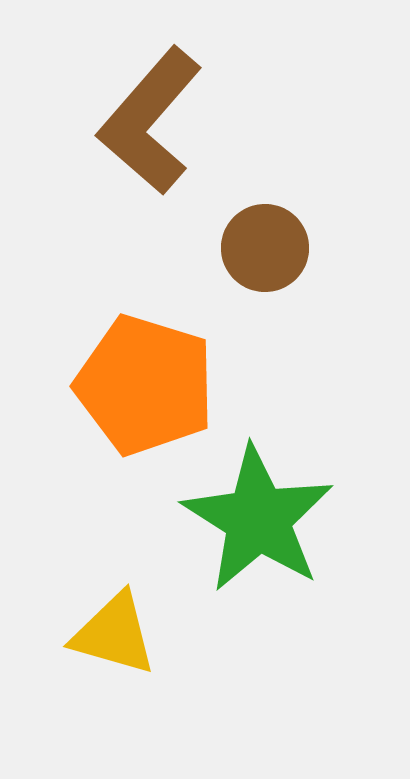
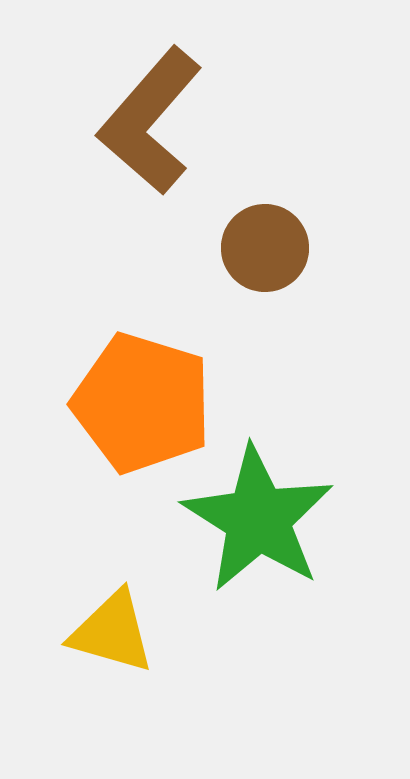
orange pentagon: moved 3 px left, 18 px down
yellow triangle: moved 2 px left, 2 px up
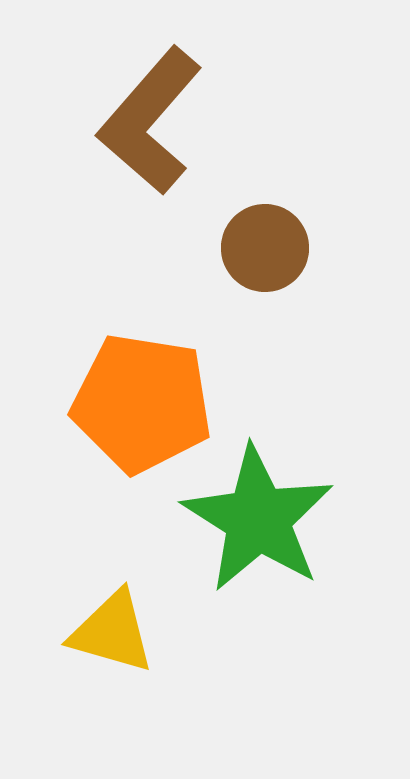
orange pentagon: rotated 8 degrees counterclockwise
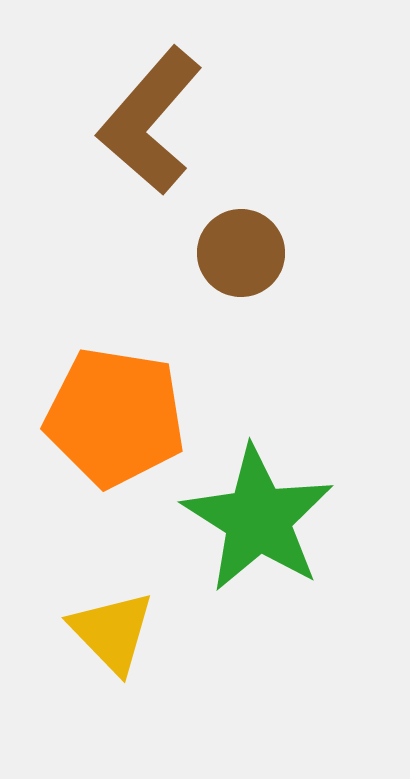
brown circle: moved 24 px left, 5 px down
orange pentagon: moved 27 px left, 14 px down
yellow triangle: rotated 30 degrees clockwise
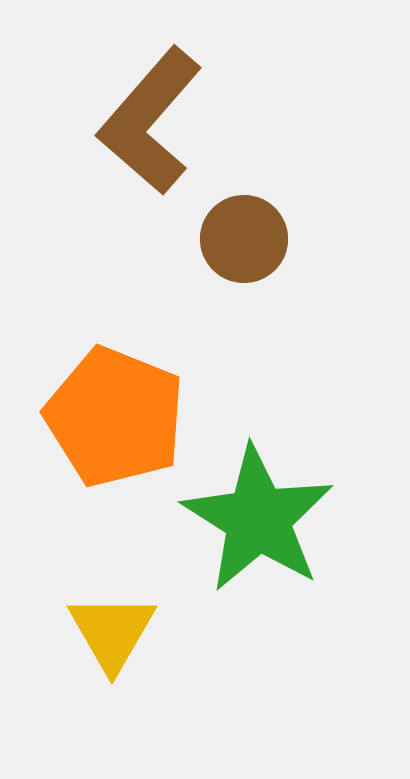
brown circle: moved 3 px right, 14 px up
orange pentagon: rotated 13 degrees clockwise
yellow triangle: rotated 14 degrees clockwise
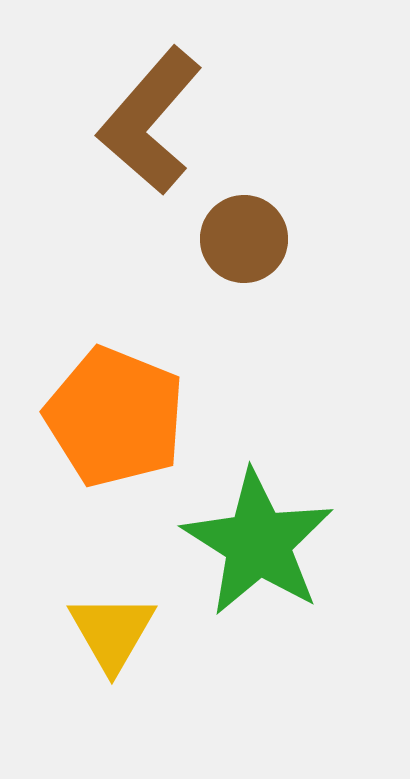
green star: moved 24 px down
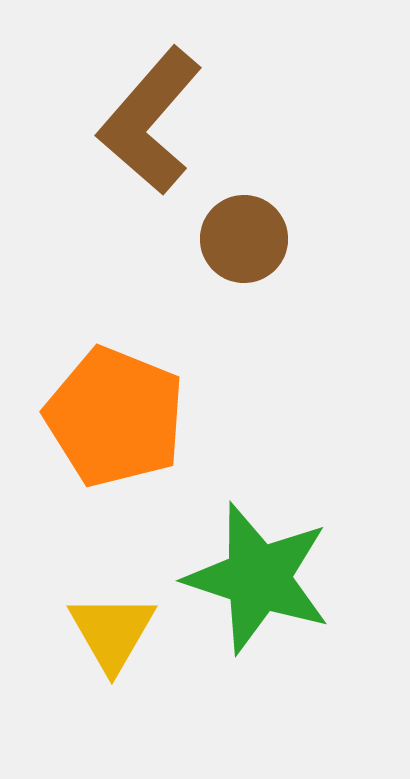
green star: moved 35 px down; rotated 14 degrees counterclockwise
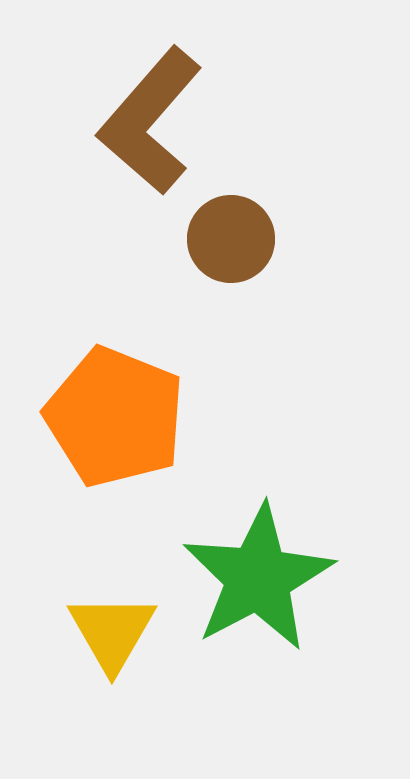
brown circle: moved 13 px left
green star: rotated 26 degrees clockwise
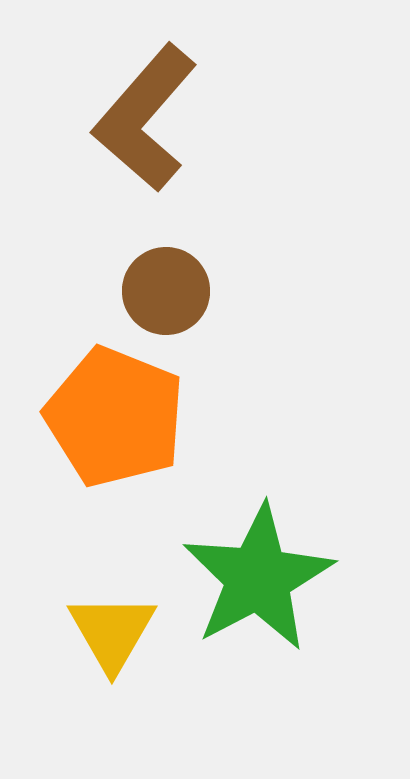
brown L-shape: moved 5 px left, 3 px up
brown circle: moved 65 px left, 52 px down
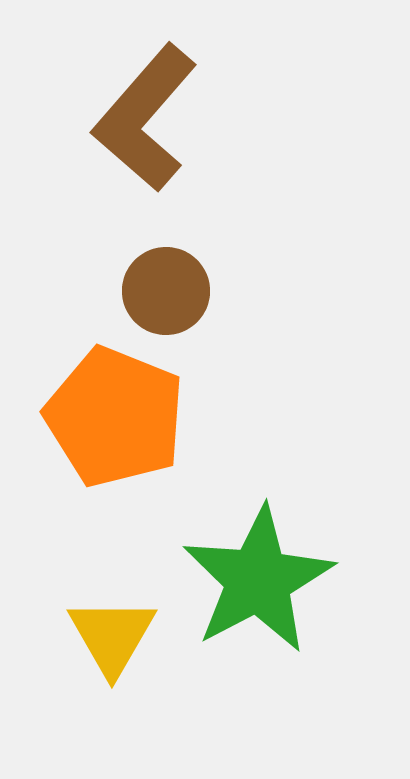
green star: moved 2 px down
yellow triangle: moved 4 px down
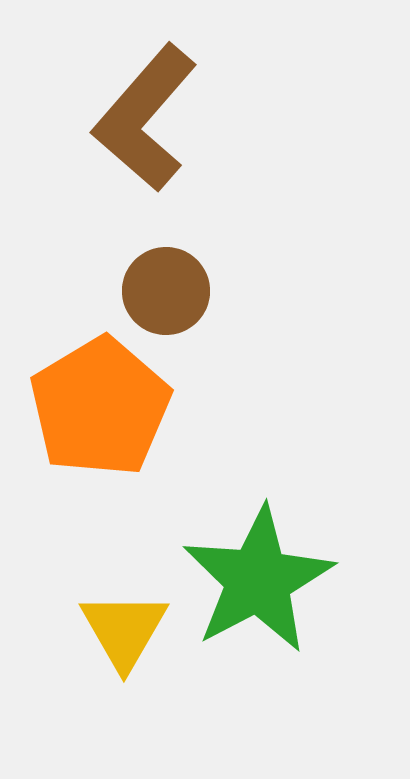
orange pentagon: moved 15 px left, 10 px up; rotated 19 degrees clockwise
yellow triangle: moved 12 px right, 6 px up
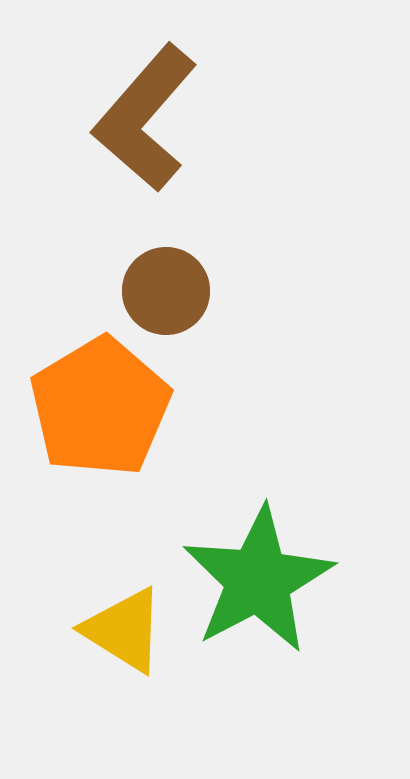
yellow triangle: rotated 28 degrees counterclockwise
